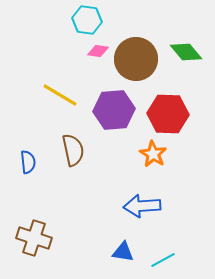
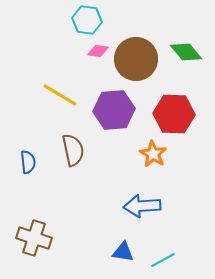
red hexagon: moved 6 px right
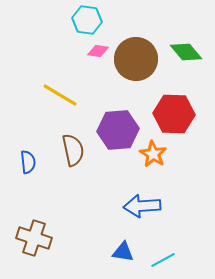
purple hexagon: moved 4 px right, 20 px down
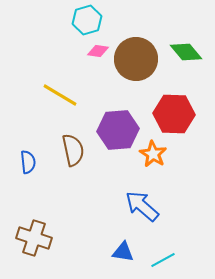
cyan hexagon: rotated 24 degrees counterclockwise
blue arrow: rotated 45 degrees clockwise
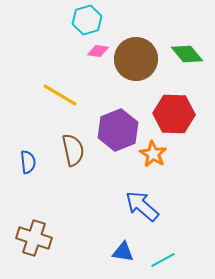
green diamond: moved 1 px right, 2 px down
purple hexagon: rotated 18 degrees counterclockwise
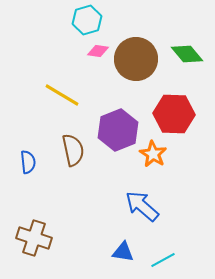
yellow line: moved 2 px right
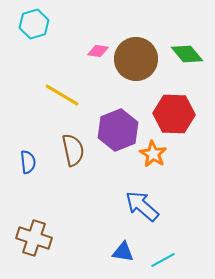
cyan hexagon: moved 53 px left, 4 px down
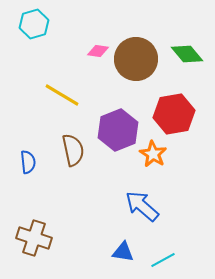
red hexagon: rotated 12 degrees counterclockwise
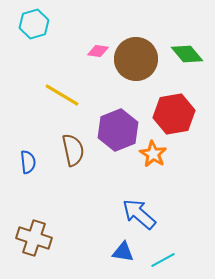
blue arrow: moved 3 px left, 8 px down
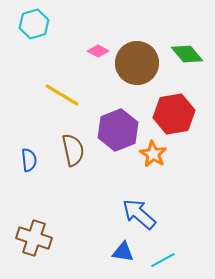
pink diamond: rotated 20 degrees clockwise
brown circle: moved 1 px right, 4 px down
blue semicircle: moved 1 px right, 2 px up
